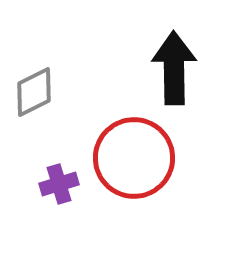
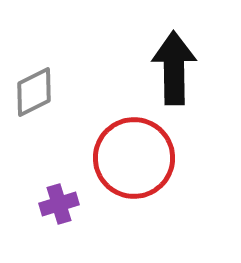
purple cross: moved 20 px down
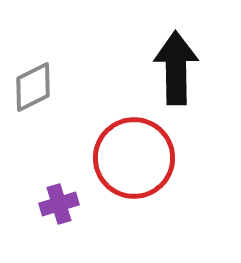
black arrow: moved 2 px right
gray diamond: moved 1 px left, 5 px up
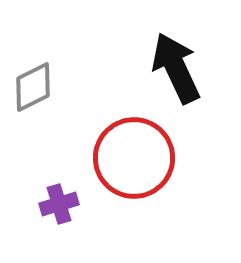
black arrow: rotated 24 degrees counterclockwise
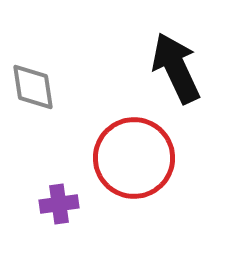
gray diamond: rotated 72 degrees counterclockwise
purple cross: rotated 9 degrees clockwise
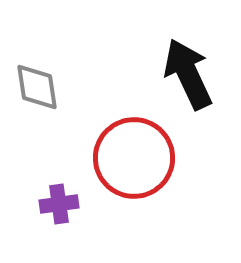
black arrow: moved 12 px right, 6 px down
gray diamond: moved 4 px right
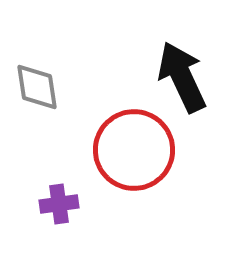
black arrow: moved 6 px left, 3 px down
red circle: moved 8 px up
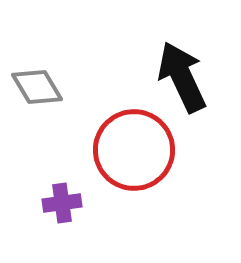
gray diamond: rotated 22 degrees counterclockwise
purple cross: moved 3 px right, 1 px up
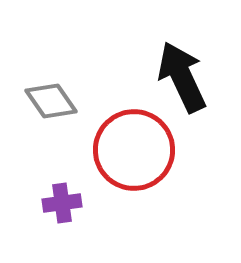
gray diamond: moved 14 px right, 14 px down; rotated 4 degrees counterclockwise
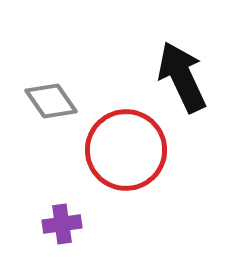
red circle: moved 8 px left
purple cross: moved 21 px down
